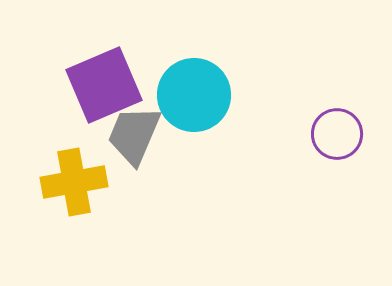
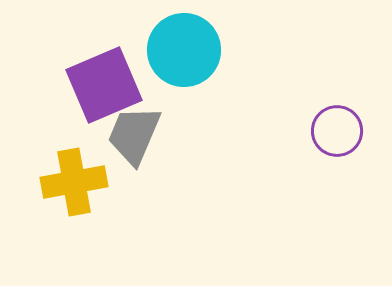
cyan circle: moved 10 px left, 45 px up
purple circle: moved 3 px up
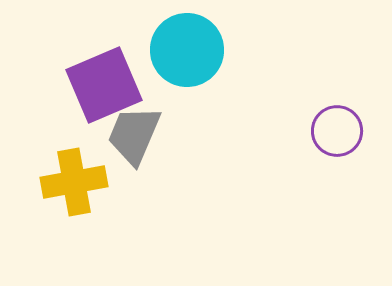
cyan circle: moved 3 px right
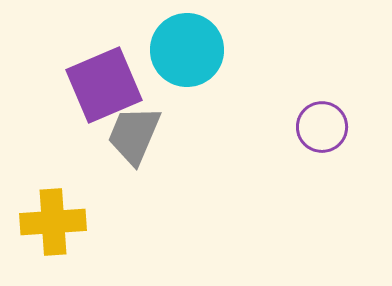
purple circle: moved 15 px left, 4 px up
yellow cross: moved 21 px left, 40 px down; rotated 6 degrees clockwise
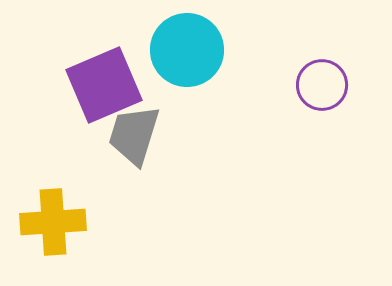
purple circle: moved 42 px up
gray trapezoid: rotated 6 degrees counterclockwise
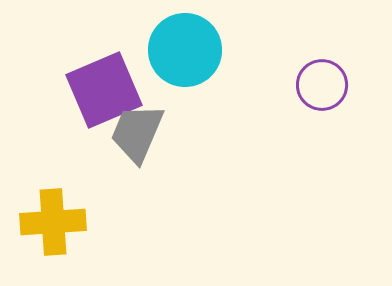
cyan circle: moved 2 px left
purple square: moved 5 px down
gray trapezoid: moved 3 px right, 2 px up; rotated 6 degrees clockwise
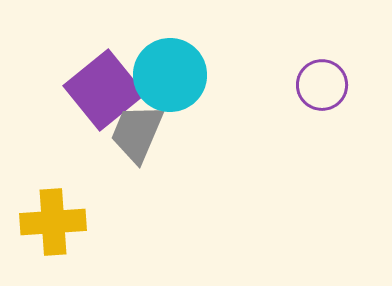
cyan circle: moved 15 px left, 25 px down
purple square: rotated 16 degrees counterclockwise
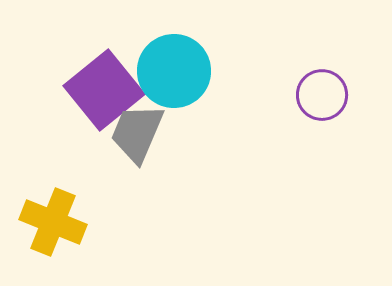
cyan circle: moved 4 px right, 4 px up
purple circle: moved 10 px down
yellow cross: rotated 26 degrees clockwise
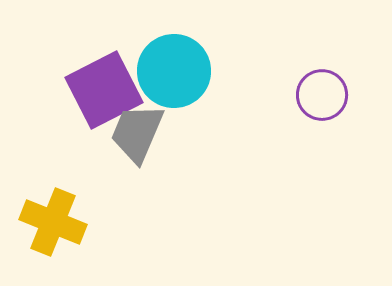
purple square: rotated 12 degrees clockwise
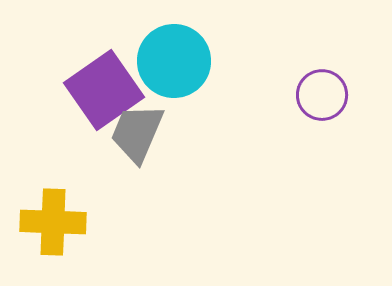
cyan circle: moved 10 px up
purple square: rotated 8 degrees counterclockwise
yellow cross: rotated 20 degrees counterclockwise
